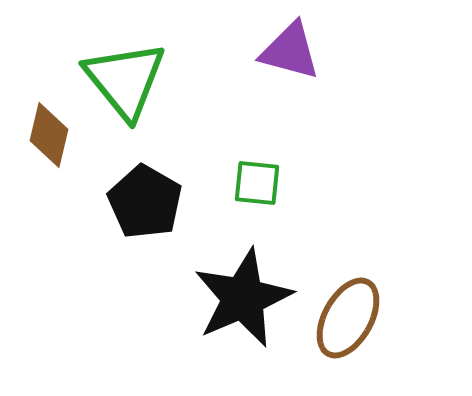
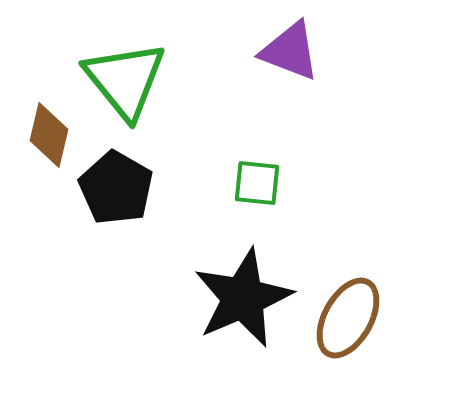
purple triangle: rotated 6 degrees clockwise
black pentagon: moved 29 px left, 14 px up
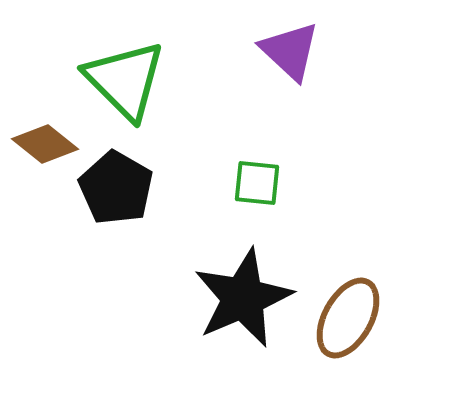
purple triangle: rotated 22 degrees clockwise
green triangle: rotated 6 degrees counterclockwise
brown diamond: moved 4 px left, 9 px down; rotated 64 degrees counterclockwise
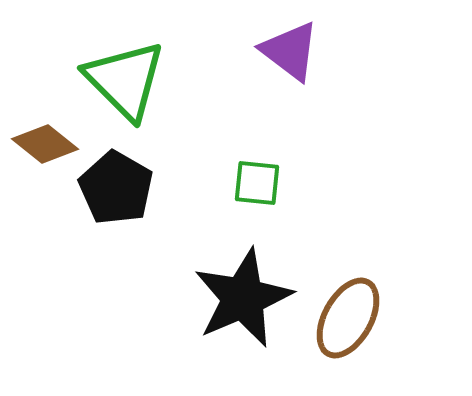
purple triangle: rotated 6 degrees counterclockwise
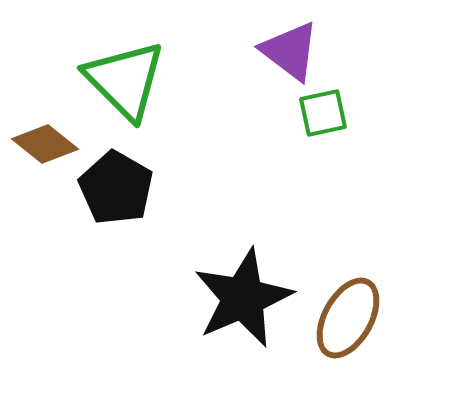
green square: moved 66 px right, 70 px up; rotated 18 degrees counterclockwise
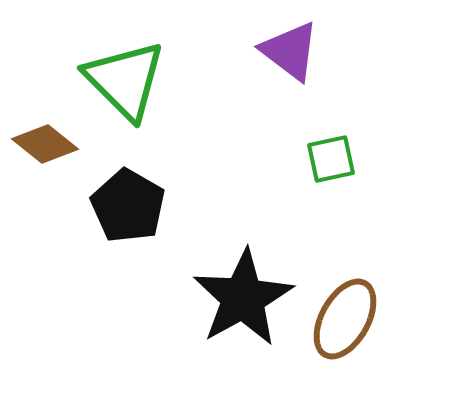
green square: moved 8 px right, 46 px down
black pentagon: moved 12 px right, 18 px down
black star: rotated 6 degrees counterclockwise
brown ellipse: moved 3 px left, 1 px down
